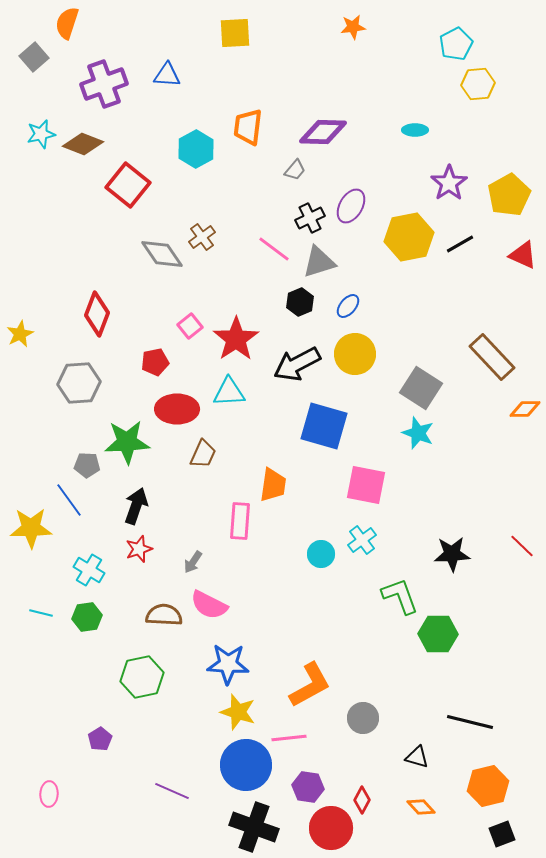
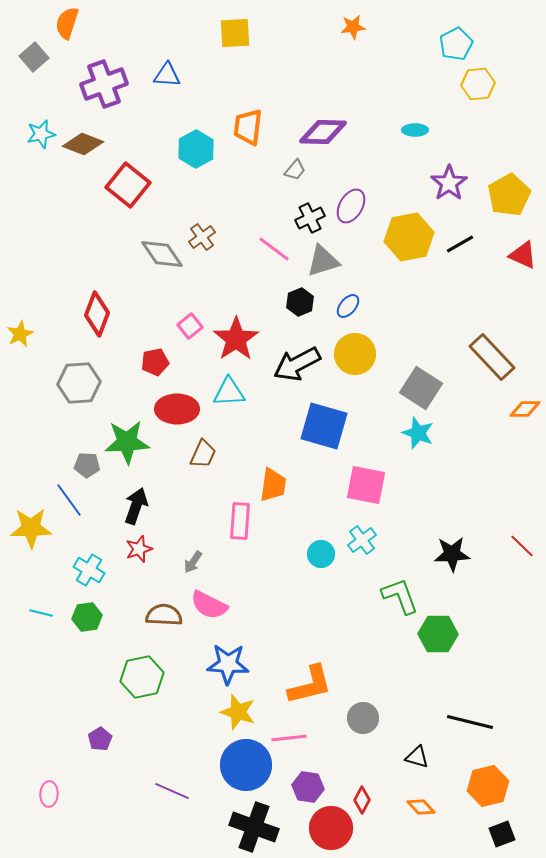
gray triangle at (319, 262): moved 4 px right, 1 px up
orange L-shape at (310, 685): rotated 15 degrees clockwise
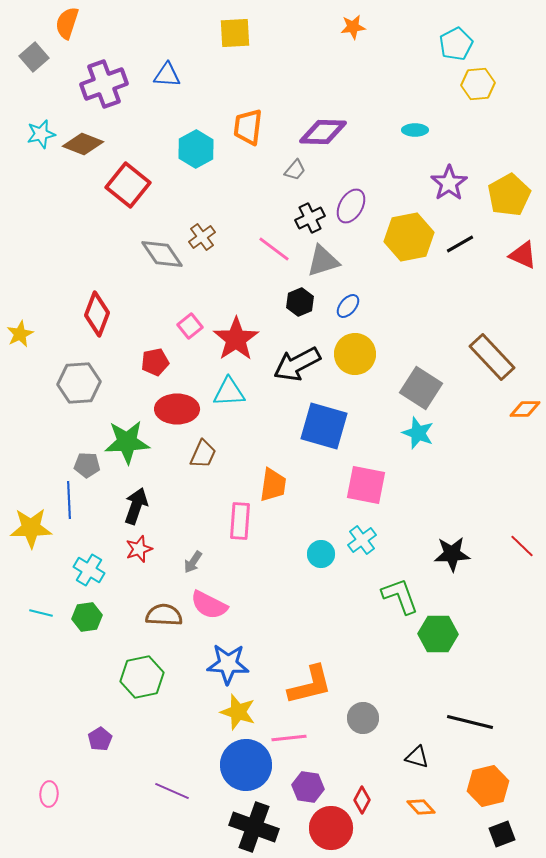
blue line at (69, 500): rotated 33 degrees clockwise
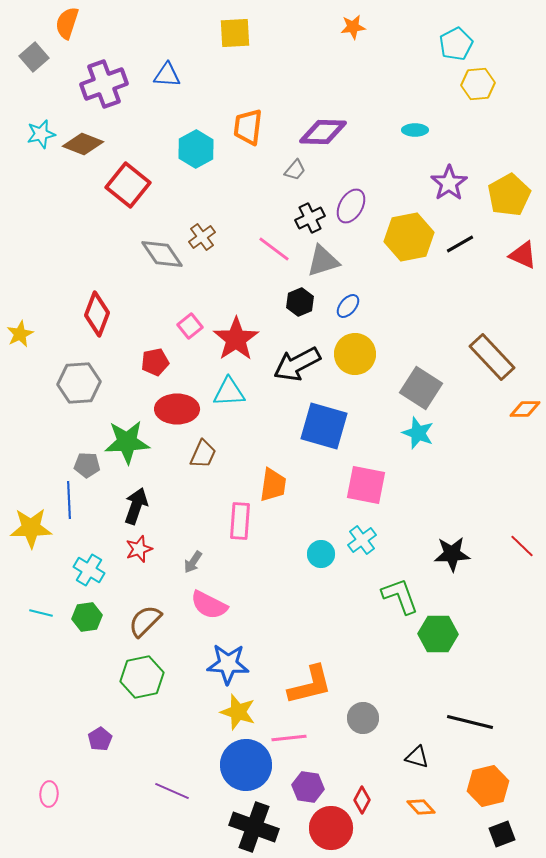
brown semicircle at (164, 615): moved 19 px left, 6 px down; rotated 48 degrees counterclockwise
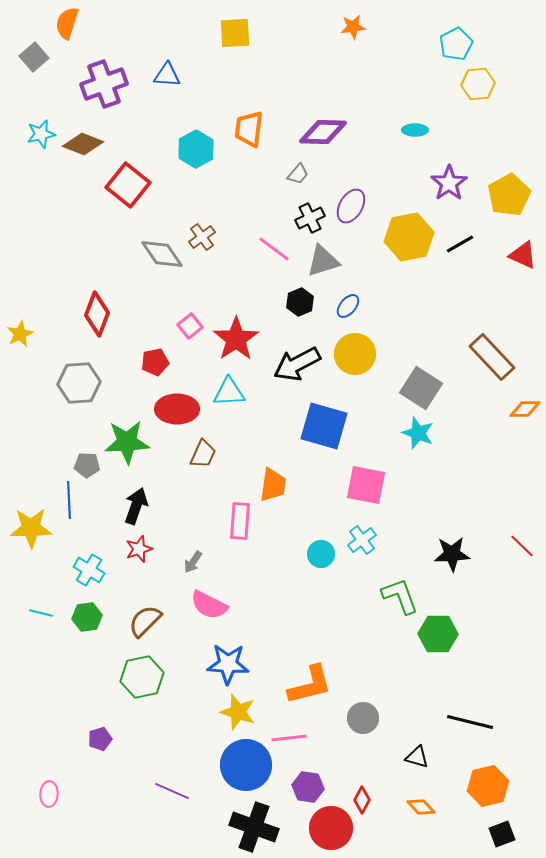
orange trapezoid at (248, 127): moved 1 px right, 2 px down
gray trapezoid at (295, 170): moved 3 px right, 4 px down
purple pentagon at (100, 739): rotated 15 degrees clockwise
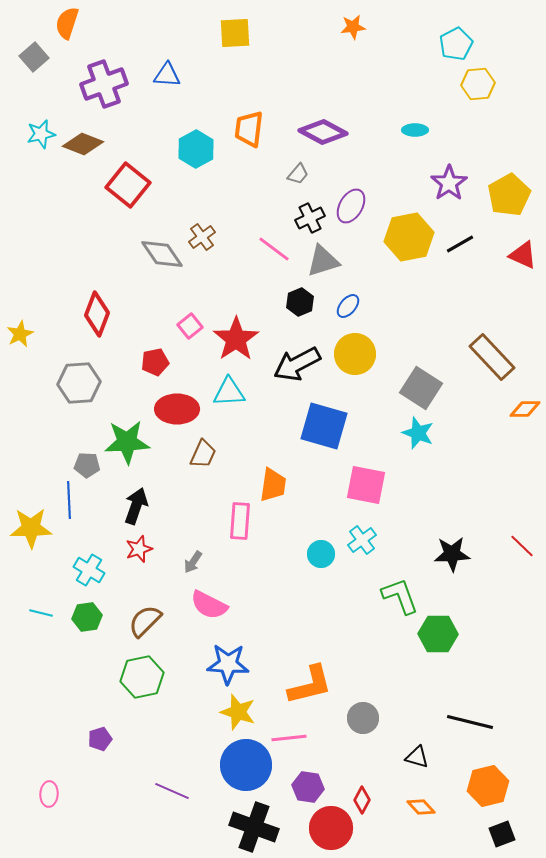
purple diamond at (323, 132): rotated 27 degrees clockwise
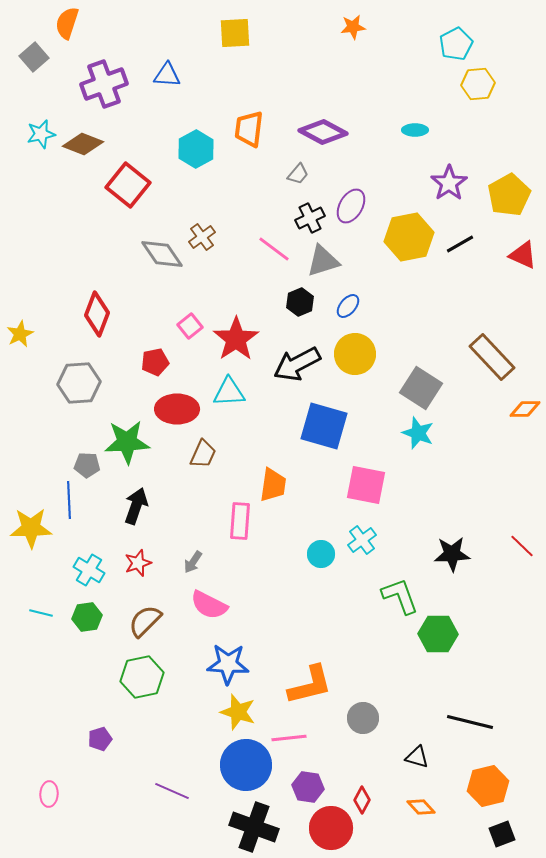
red star at (139, 549): moved 1 px left, 14 px down
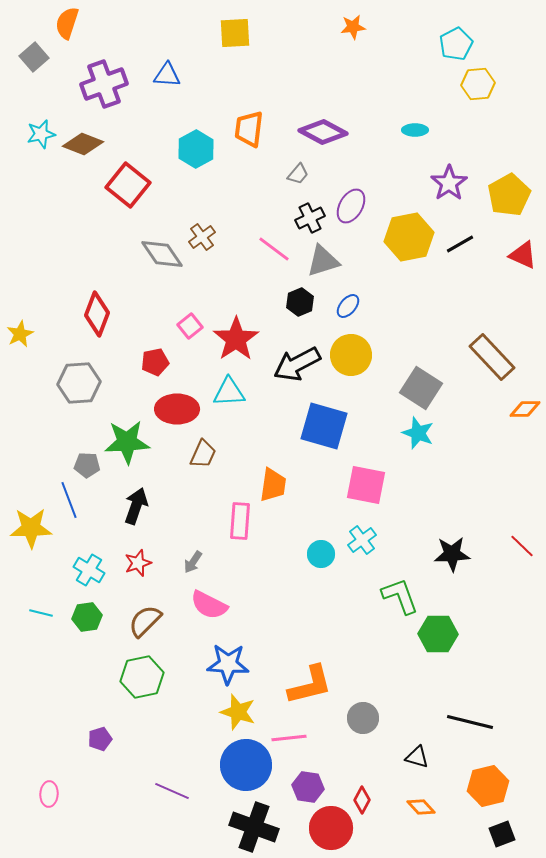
yellow circle at (355, 354): moved 4 px left, 1 px down
blue line at (69, 500): rotated 18 degrees counterclockwise
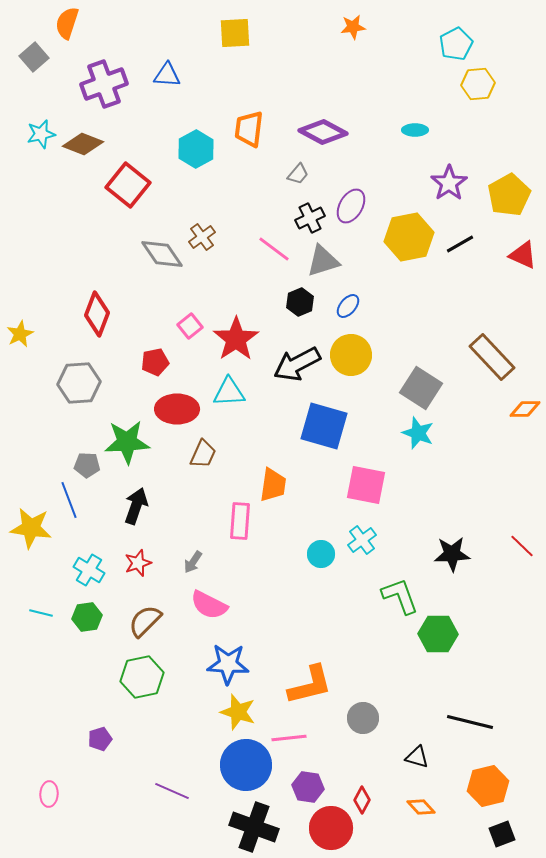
yellow star at (31, 528): rotated 9 degrees clockwise
